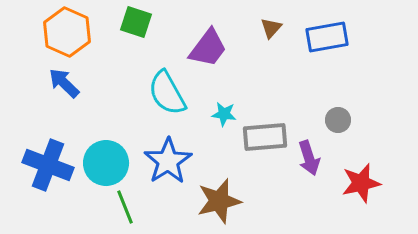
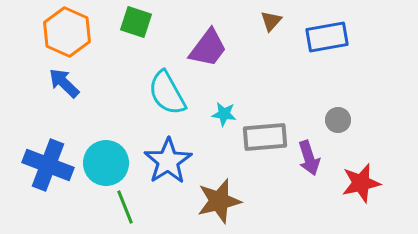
brown triangle: moved 7 px up
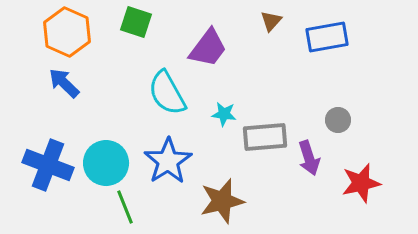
brown star: moved 3 px right
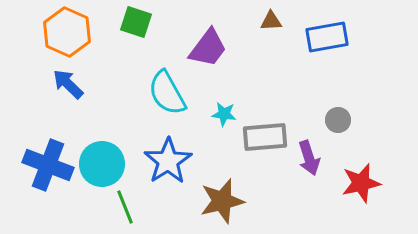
brown triangle: rotated 45 degrees clockwise
blue arrow: moved 4 px right, 1 px down
cyan circle: moved 4 px left, 1 px down
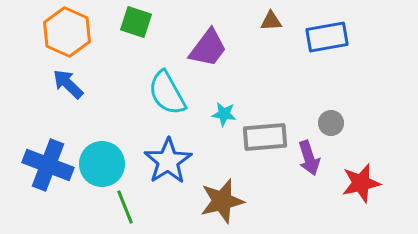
gray circle: moved 7 px left, 3 px down
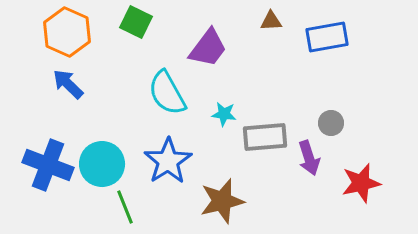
green square: rotated 8 degrees clockwise
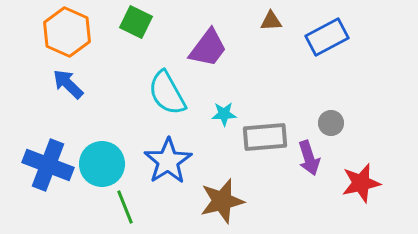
blue rectangle: rotated 18 degrees counterclockwise
cyan star: rotated 10 degrees counterclockwise
